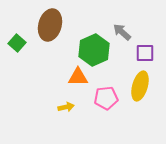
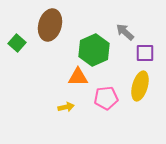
gray arrow: moved 3 px right
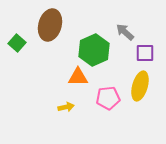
pink pentagon: moved 2 px right
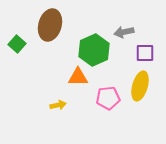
gray arrow: moved 1 px left; rotated 54 degrees counterclockwise
green square: moved 1 px down
yellow arrow: moved 8 px left, 2 px up
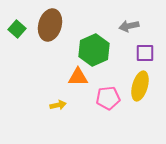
gray arrow: moved 5 px right, 6 px up
green square: moved 15 px up
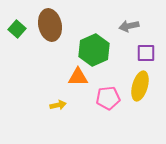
brown ellipse: rotated 28 degrees counterclockwise
purple square: moved 1 px right
